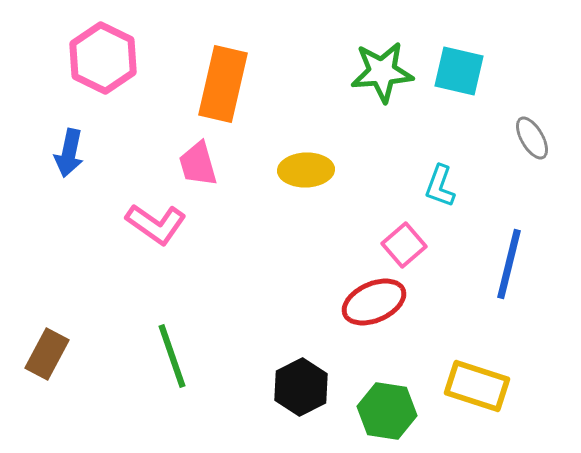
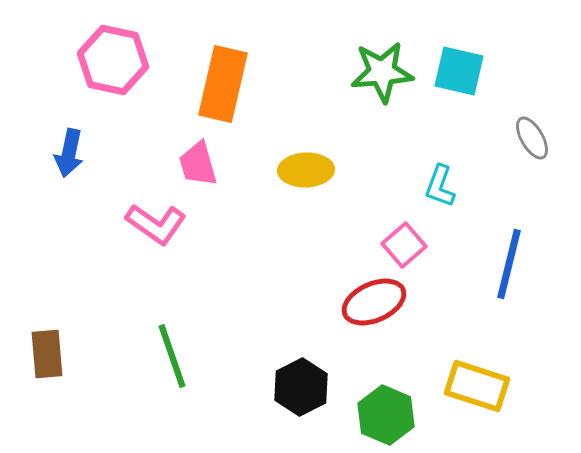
pink hexagon: moved 10 px right, 2 px down; rotated 14 degrees counterclockwise
brown rectangle: rotated 33 degrees counterclockwise
green hexagon: moved 1 px left, 4 px down; rotated 14 degrees clockwise
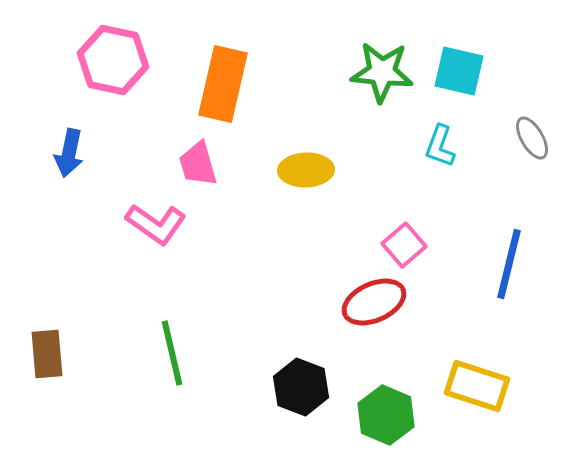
green star: rotated 10 degrees clockwise
cyan L-shape: moved 40 px up
green line: moved 3 px up; rotated 6 degrees clockwise
black hexagon: rotated 12 degrees counterclockwise
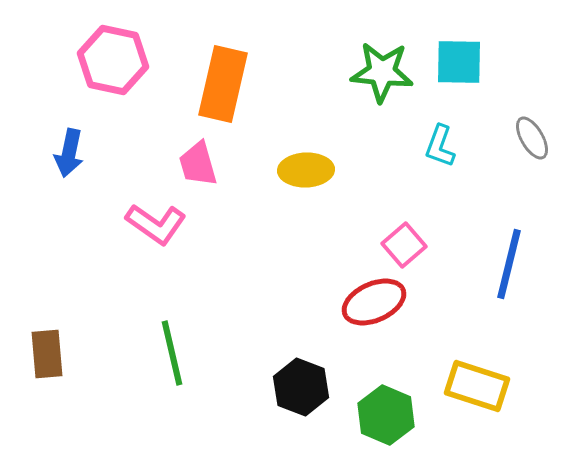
cyan square: moved 9 px up; rotated 12 degrees counterclockwise
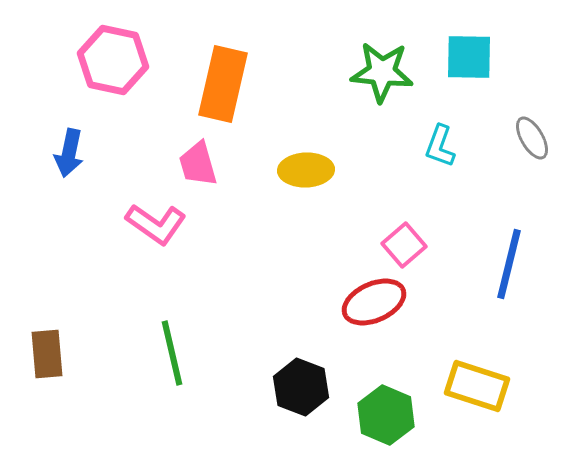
cyan square: moved 10 px right, 5 px up
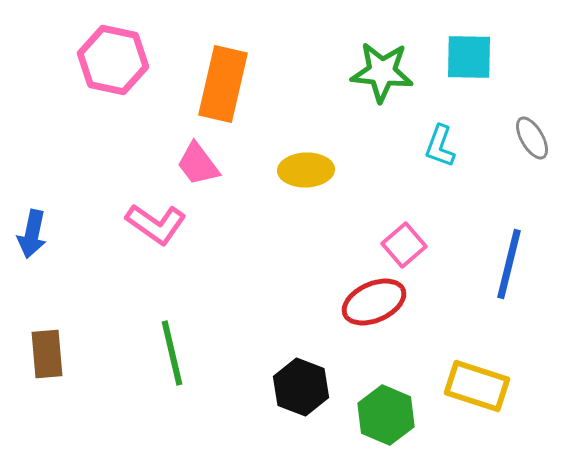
blue arrow: moved 37 px left, 81 px down
pink trapezoid: rotated 21 degrees counterclockwise
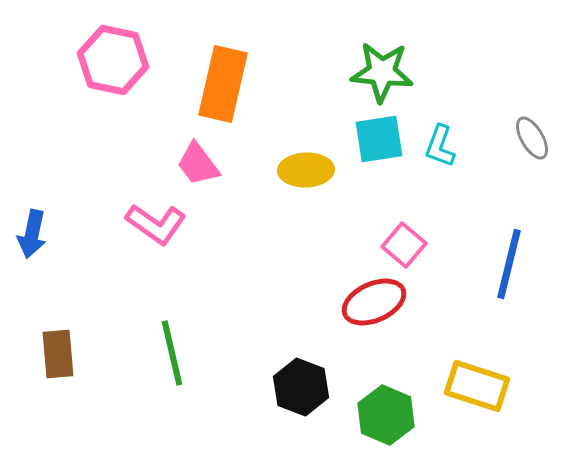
cyan square: moved 90 px left, 82 px down; rotated 10 degrees counterclockwise
pink square: rotated 9 degrees counterclockwise
brown rectangle: moved 11 px right
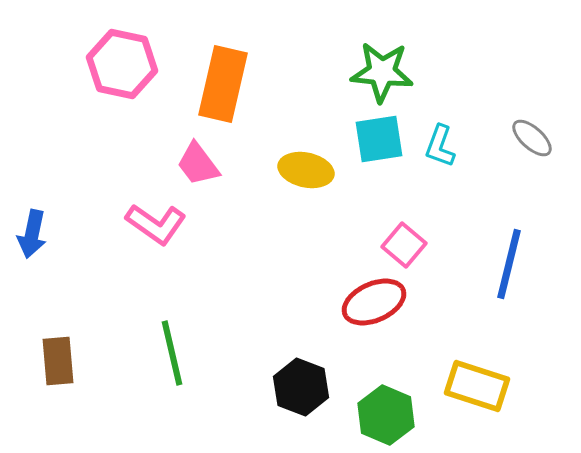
pink hexagon: moved 9 px right, 4 px down
gray ellipse: rotated 18 degrees counterclockwise
yellow ellipse: rotated 14 degrees clockwise
brown rectangle: moved 7 px down
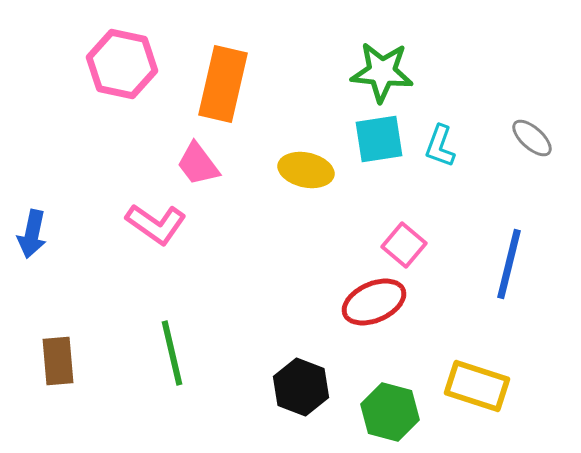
green hexagon: moved 4 px right, 3 px up; rotated 8 degrees counterclockwise
